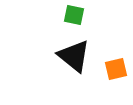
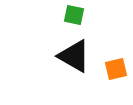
black triangle: rotated 9 degrees counterclockwise
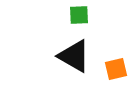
green square: moved 5 px right; rotated 15 degrees counterclockwise
